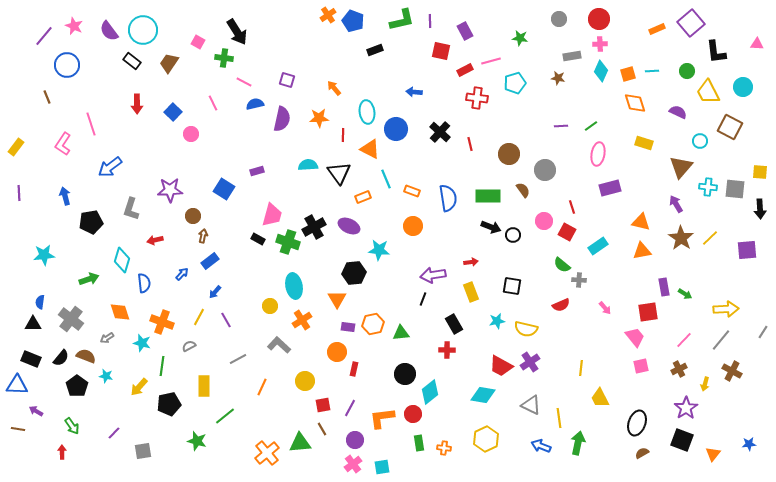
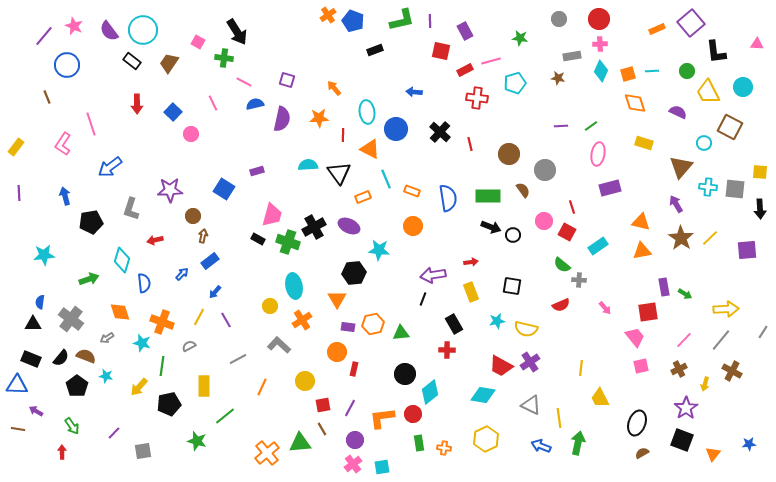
cyan circle at (700, 141): moved 4 px right, 2 px down
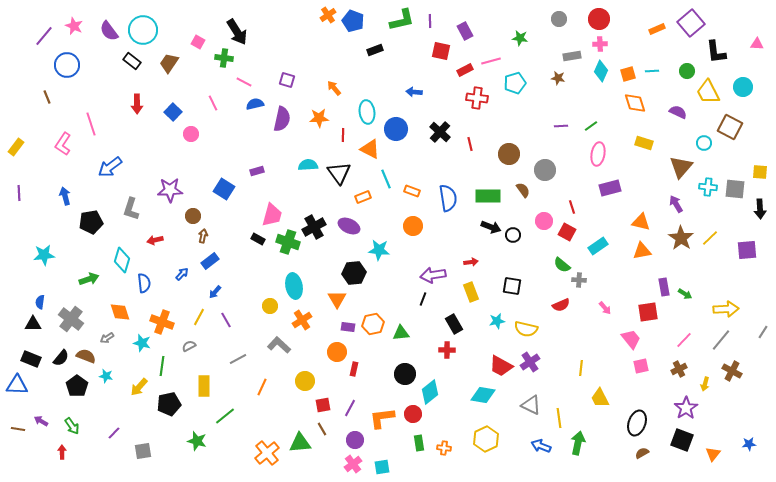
pink trapezoid at (635, 337): moved 4 px left, 2 px down
purple arrow at (36, 411): moved 5 px right, 10 px down
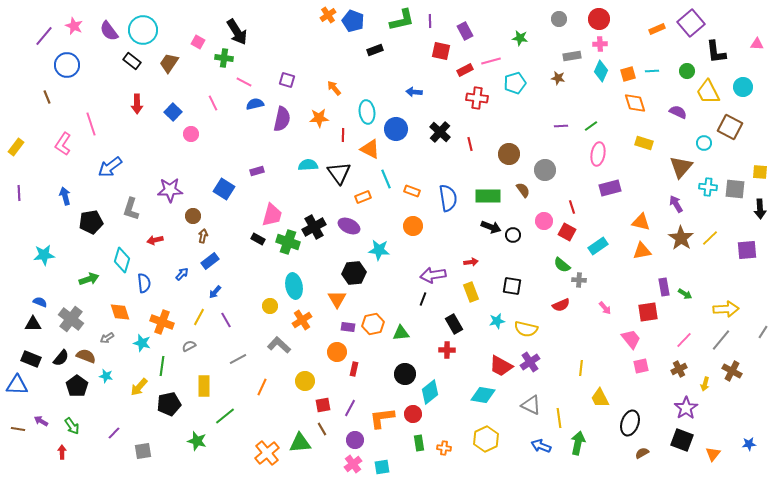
blue semicircle at (40, 302): rotated 104 degrees clockwise
black ellipse at (637, 423): moved 7 px left
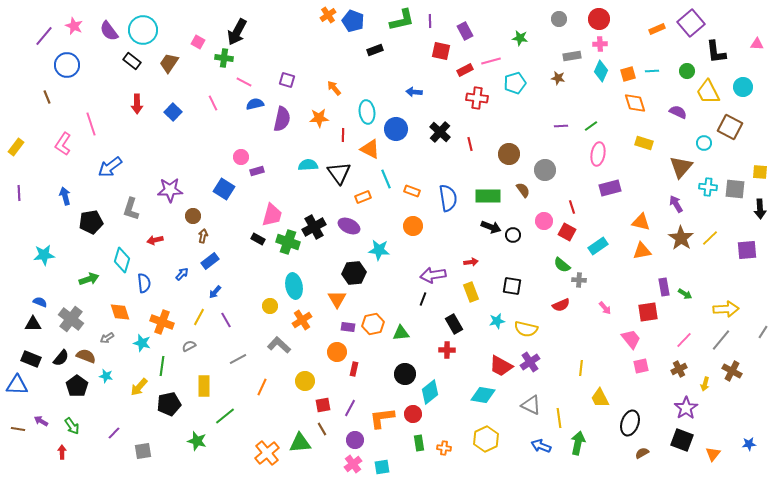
black arrow at (237, 32): rotated 60 degrees clockwise
pink circle at (191, 134): moved 50 px right, 23 px down
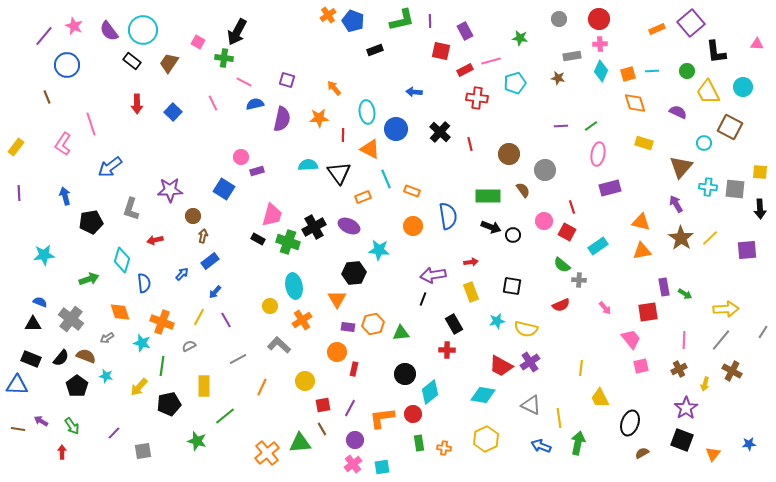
blue semicircle at (448, 198): moved 18 px down
pink line at (684, 340): rotated 42 degrees counterclockwise
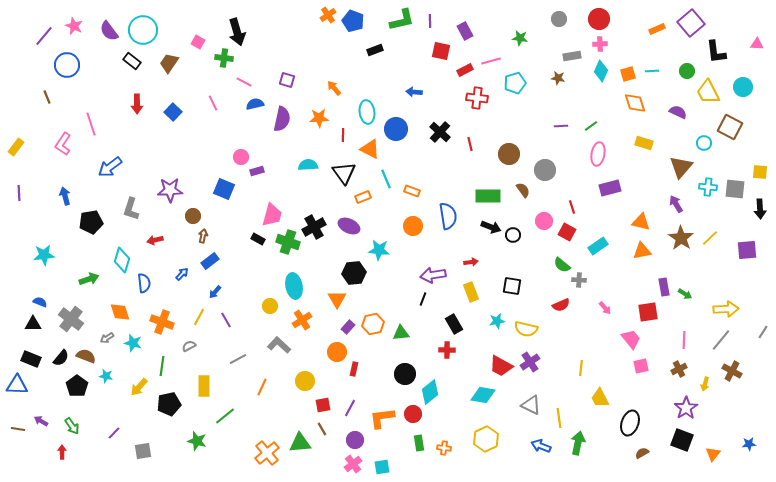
black arrow at (237, 32): rotated 44 degrees counterclockwise
black triangle at (339, 173): moved 5 px right
blue square at (224, 189): rotated 10 degrees counterclockwise
purple rectangle at (348, 327): rotated 56 degrees counterclockwise
cyan star at (142, 343): moved 9 px left
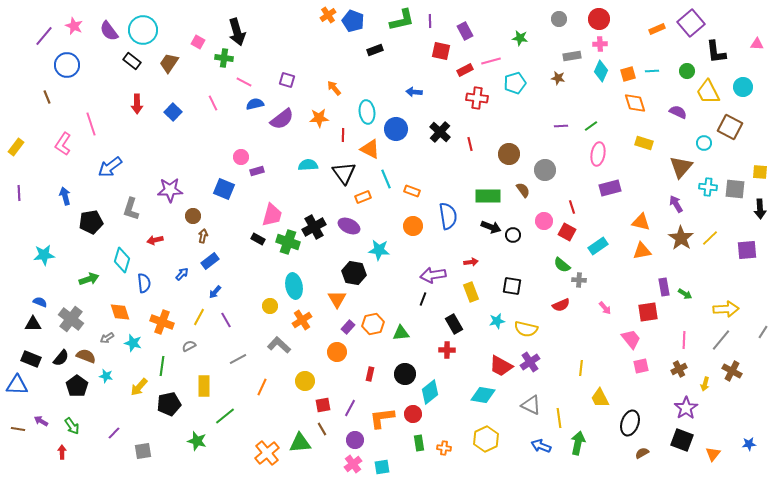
purple semicircle at (282, 119): rotated 40 degrees clockwise
black hexagon at (354, 273): rotated 15 degrees clockwise
red rectangle at (354, 369): moved 16 px right, 5 px down
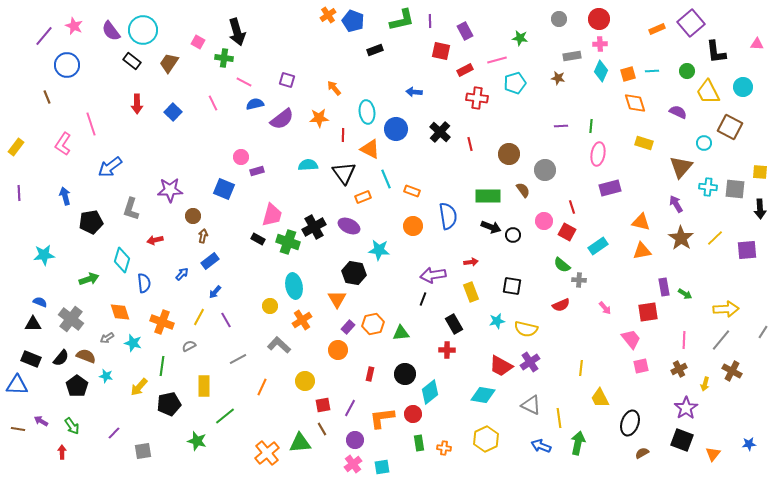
purple semicircle at (109, 31): moved 2 px right
pink line at (491, 61): moved 6 px right, 1 px up
green line at (591, 126): rotated 48 degrees counterclockwise
yellow line at (710, 238): moved 5 px right
orange circle at (337, 352): moved 1 px right, 2 px up
